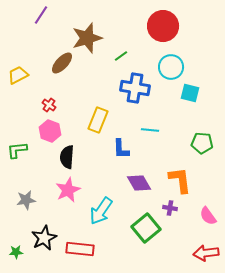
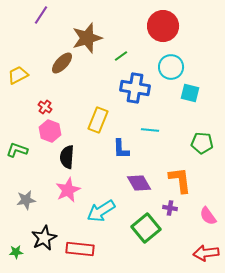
red cross: moved 4 px left, 2 px down
green L-shape: rotated 25 degrees clockwise
cyan arrow: rotated 24 degrees clockwise
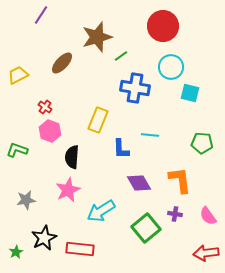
brown star: moved 10 px right, 1 px up
cyan line: moved 5 px down
black semicircle: moved 5 px right
purple cross: moved 5 px right, 6 px down
green star: rotated 24 degrees counterclockwise
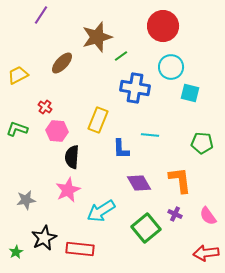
pink hexagon: moved 7 px right; rotated 15 degrees counterclockwise
green L-shape: moved 21 px up
purple cross: rotated 16 degrees clockwise
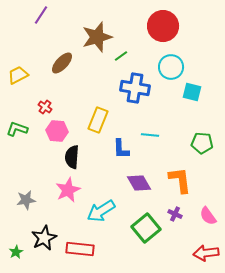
cyan square: moved 2 px right, 1 px up
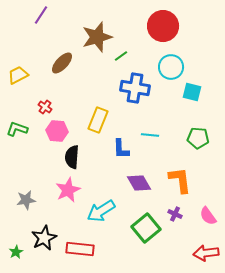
green pentagon: moved 4 px left, 5 px up
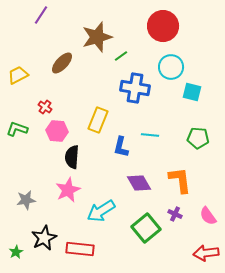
blue L-shape: moved 2 px up; rotated 15 degrees clockwise
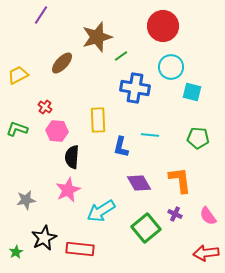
yellow rectangle: rotated 25 degrees counterclockwise
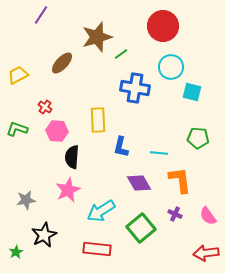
green line: moved 2 px up
cyan line: moved 9 px right, 18 px down
green square: moved 5 px left
black star: moved 3 px up
red rectangle: moved 17 px right
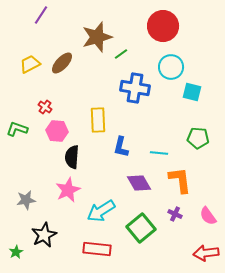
yellow trapezoid: moved 12 px right, 11 px up
